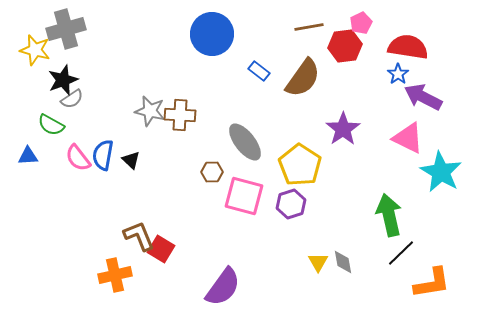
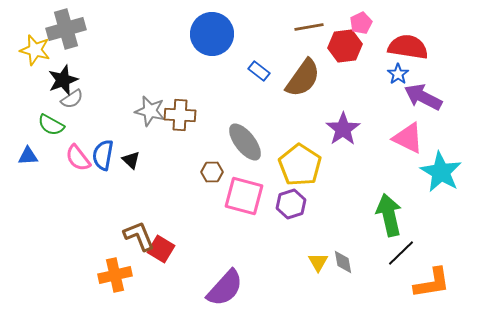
purple semicircle: moved 2 px right, 1 px down; rotated 6 degrees clockwise
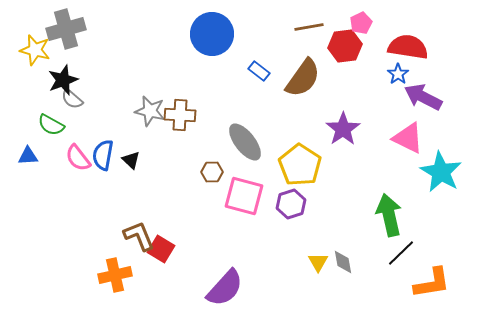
gray semicircle: rotated 75 degrees clockwise
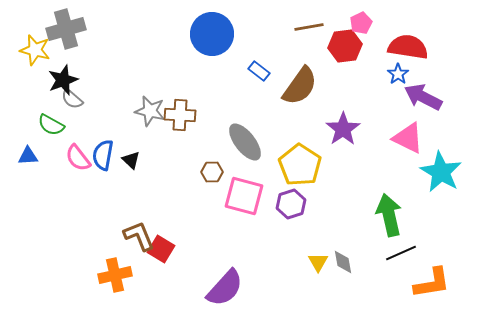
brown semicircle: moved 3 px left, 8 px down
black line: rotated 20 degrees clockwise
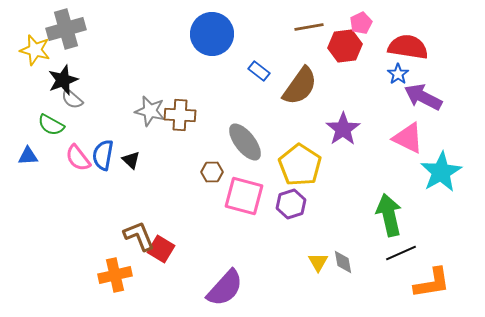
cyan star: rotated 12 degrees clockwise
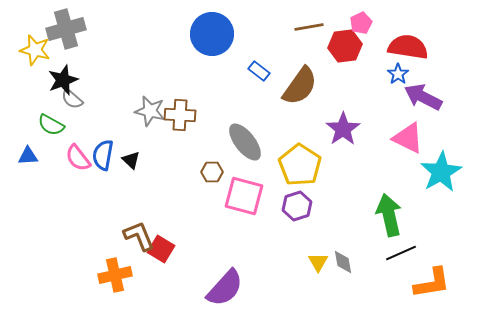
purple hexagon: moved 6 px right, 2 px down
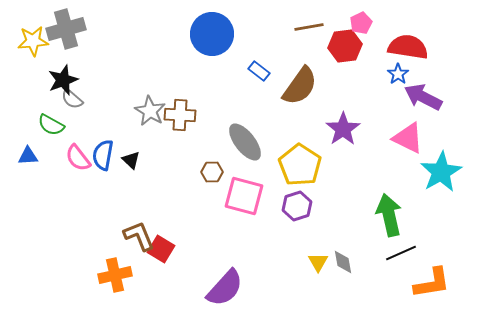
yellow star: moved 2 px left, 9 px up; rotated 20 degrees counterclockwise
gray star: rotated 16 degrees clockwise
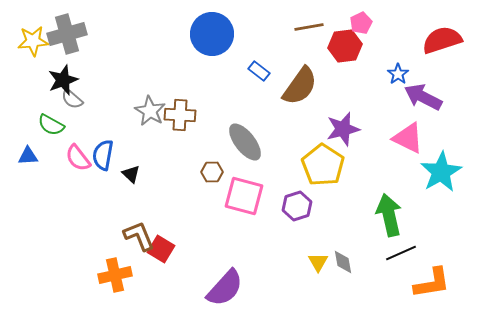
gray cross: moved 1 px right, 5 px down
red semicircle: moved 34 px right, 7 px up; rotated 27 degrees counterclockwise
purple star: rotated 20 degrees clockwise
black triangle: moved 14 px down
yellow pentagon: moved 23 px right
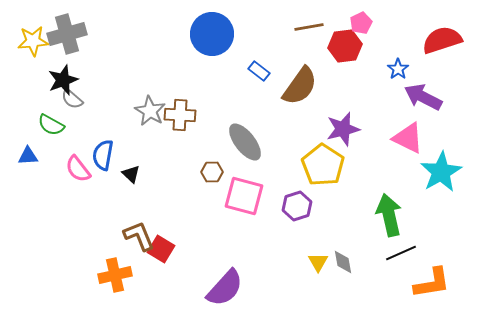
blue star: moved 5 px up
pink semicircle: moved 11 px down
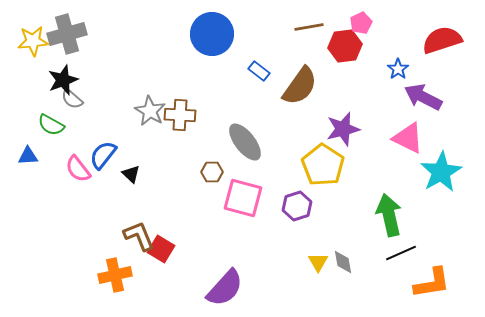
blue semicircle: rotated 28 degrees clockwise
pink square: moved 1 px left, 2 px down
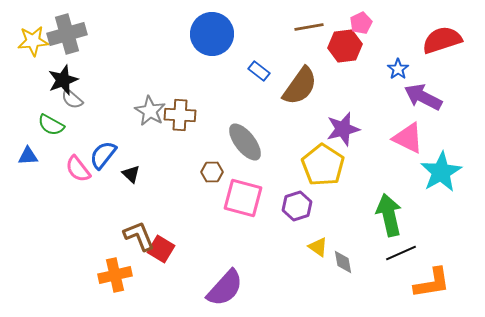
yellow triangle: moved 15 px up; rotated 25 degrees counterclockwise
